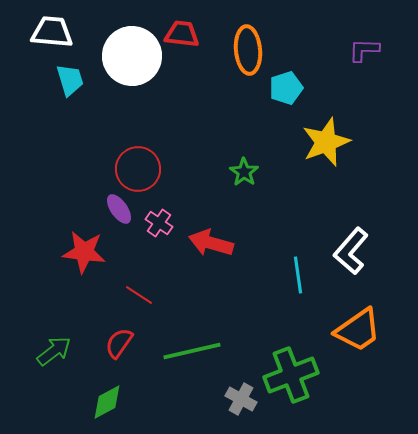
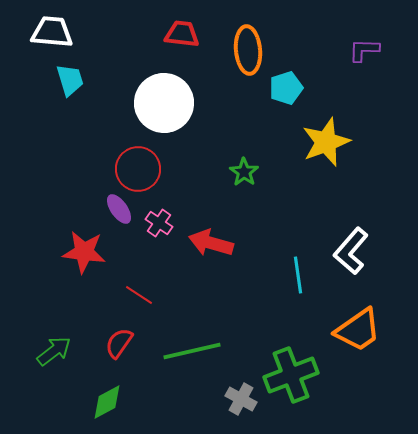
white circle: moved 32 px right, 47 px down
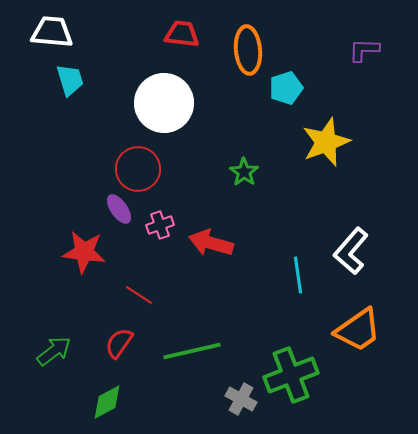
pink cross: moved 1 px right, 2 px down; rotated 36 degrees clockwise
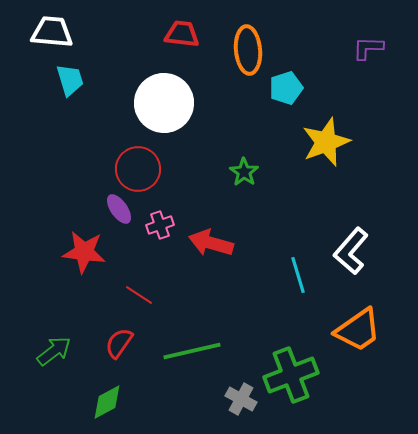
purple L-shape: moved 4 px right, 2 px up
cyan line: rotated 9 degrees counterclockwise
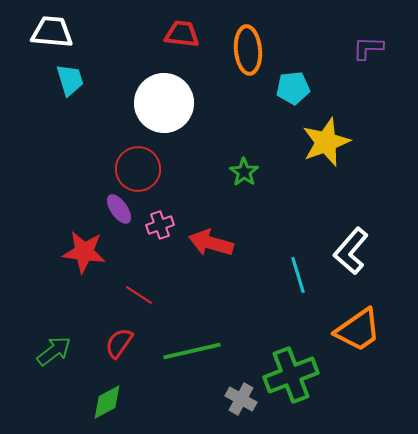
cyan pentagon: moved 7 px right; rotated 12 degrees clockwise
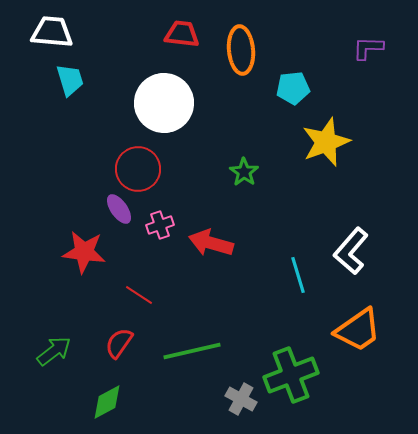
orange ellipse: moved 7 px left
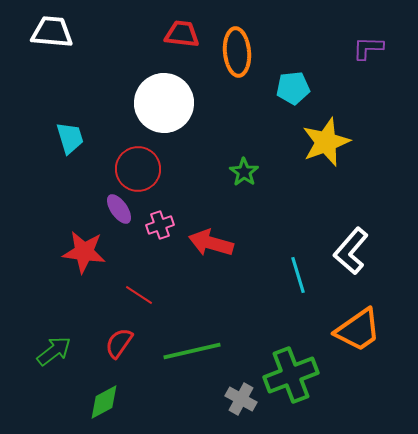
orange ellipse: moved 4 px left, 2 px down
cyan trapezoid: moved 58 px down
green diamond: moved 3 px left
